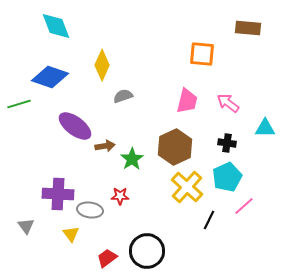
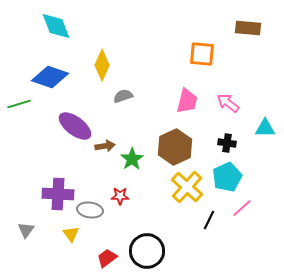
pink line: moved 2 px left, 2 px down
gray triangle: moved 4 px down; rotated 12 degrees clockwise
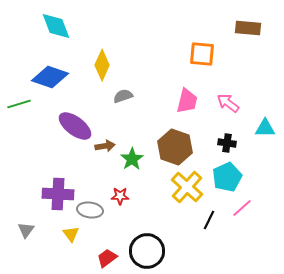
brown hexagon: rotated 16 degrees counterclockwise
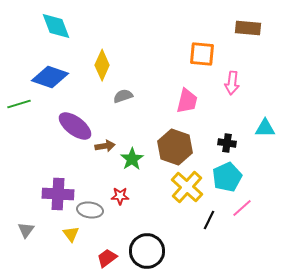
pink arrow: moved 4 px right, 20 px up; rotated 120 degrees counterclockwise
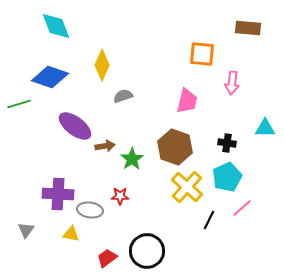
yellow triangle: rotated 42 degrees counterclockwise
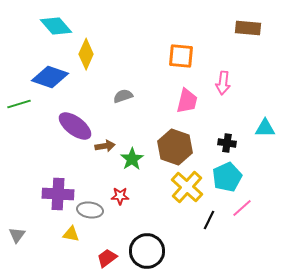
cyan diamond: rotated 20 degrees counterclockwise
orange square: moved 21 px left, 2 px down
yellow diamond: moved 16 px left, 11 px up
pink arrow: moved 9 px left
gray triangle: moved 9 px left, 5 px down
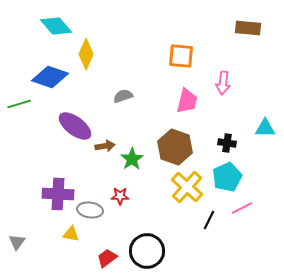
pink line: rotated 15 degrees clockwise
gray triangle: moved 7 px down
